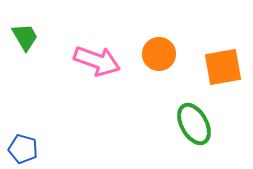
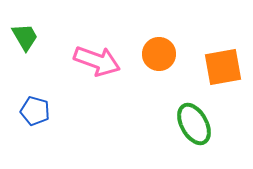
blue pentagon: moved 12 px right, 38 px up
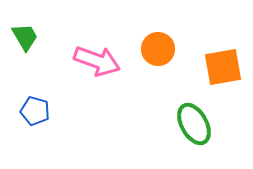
orange circle: moved 1 px left, 5 px up
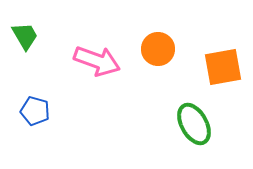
green trapezoid: moved 1 px up
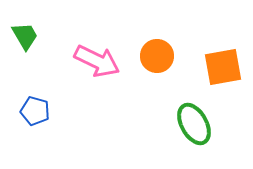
orange circle: moved 1 px left, 7 px down
pink arrow: rotated 6 degrees clockwise
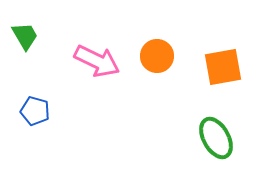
green ellipse: moved 22 px right, 14 px down
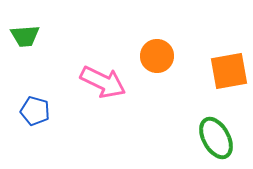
green trapezoid: rotated 116 degrees clockwise
pink arrow: moved 6 px right, 21 px down
orange square: moved 6 px right, 4 px down
